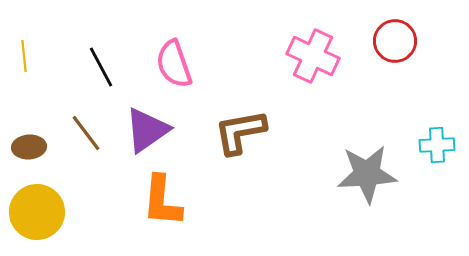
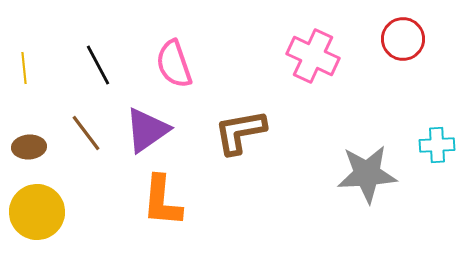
red circle: moved 8 px right, 2 px up
yellow line: moved 12 px down
black line: moved 3 px left, 2 px up
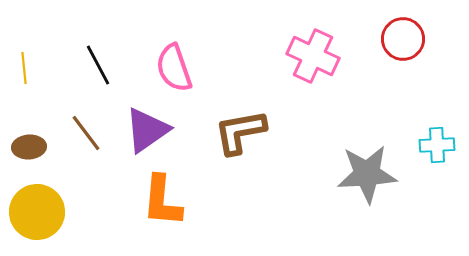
pink semicircle: moved 4 px down
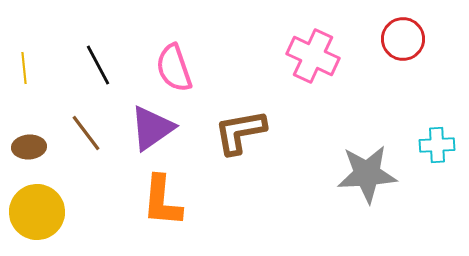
purple triangle: moved 5 px right, 2 px up
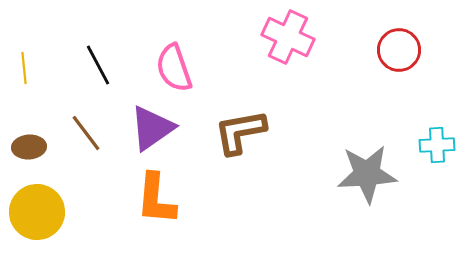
red circle: moved 4 px left, 11 px down
pink cross: moved 25 px left, 19 px up
orange L-shape: moved 6 px left, 2 px up
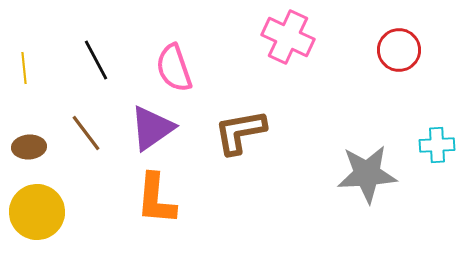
black line: moved 2 px left, 5 px up
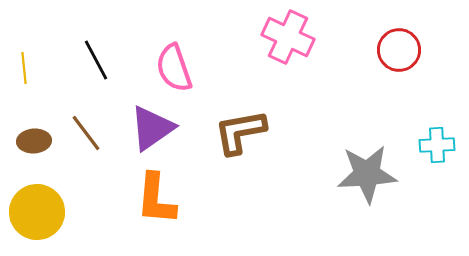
brown ellipse: moved 5 px right, 6 px up
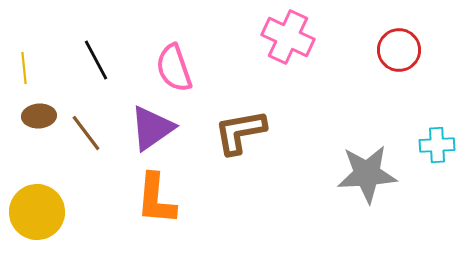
brown ellipse: moved 5 px right, 25 px up
